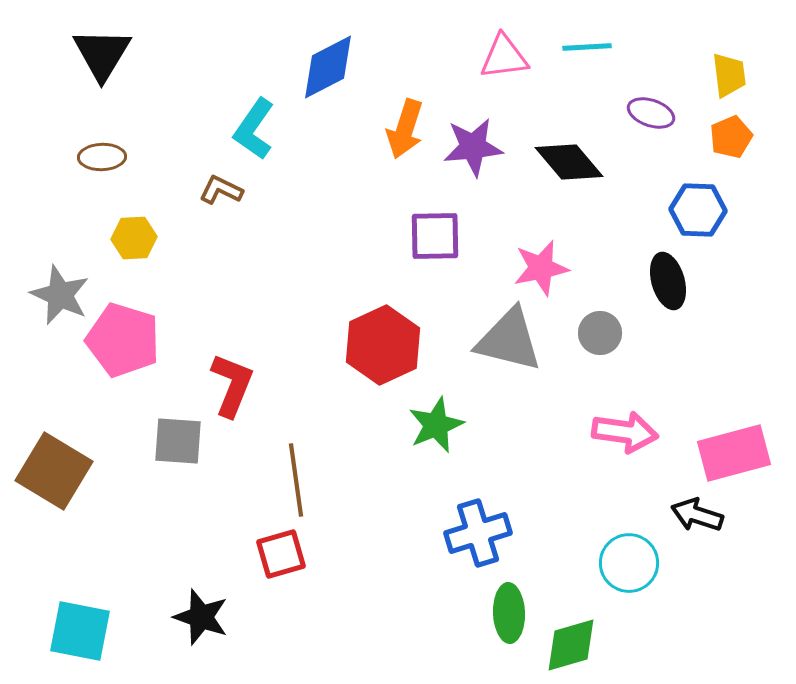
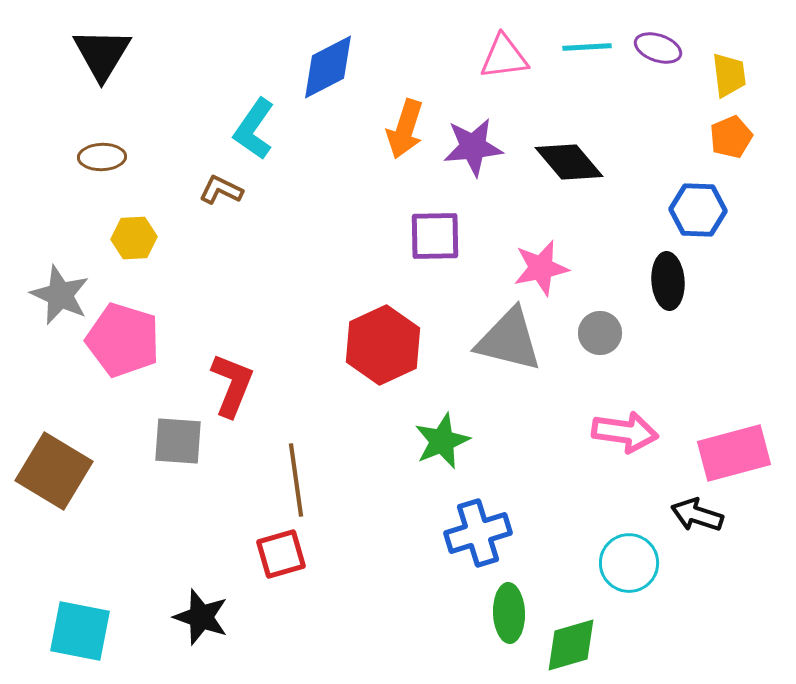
purple ellipse: moved 7 px right, 65 px up
black ellipse: rotated 12 degrees clockwise
green star: moved 6 px right, 16 px down
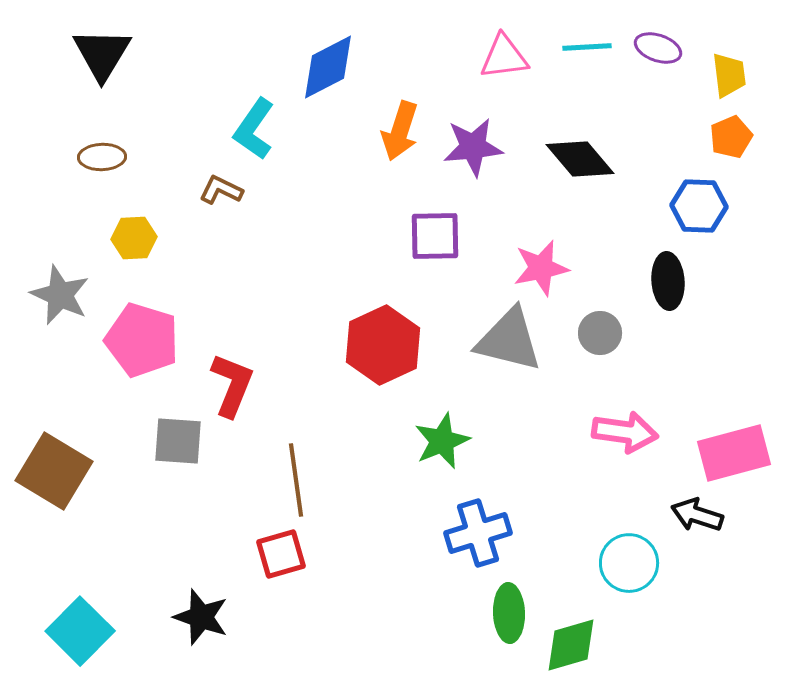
orange arrow: moved 5 px left, 2 px down
black diamond: moved 11 px right, 3 px up
blue hexagon: moved 1 px right, 4 px up
pink pentagon: moved 19 px right
cyan square: rotated 34 degrees clockwise
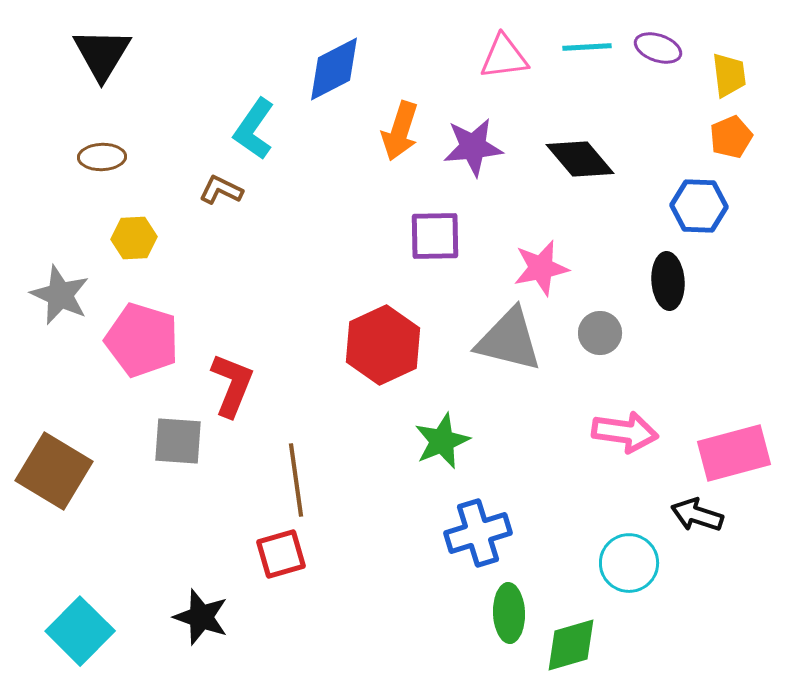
blue diamond: moved 6 px right, 2 px down
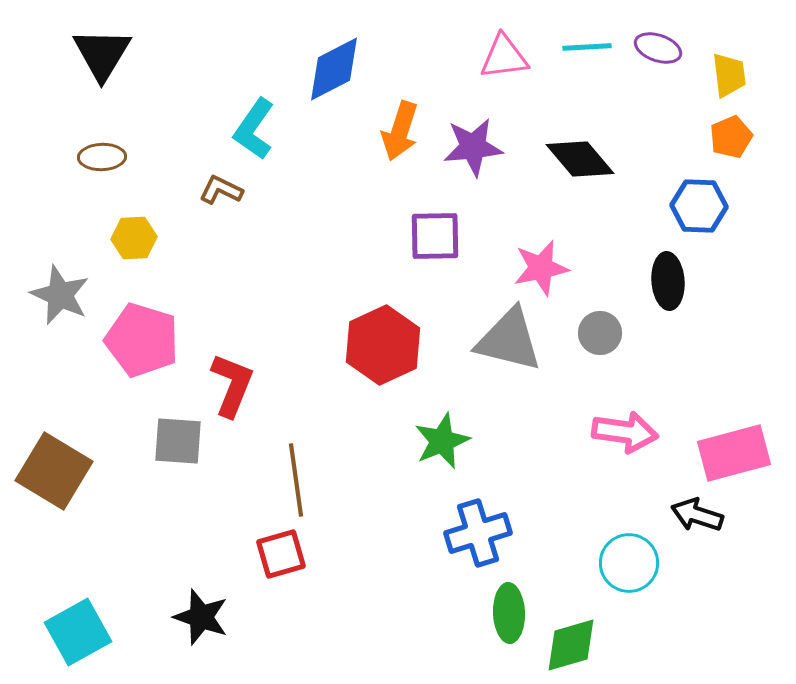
cyan square: moved 2 px left, 1 px down; rotated 16 degrees clockwise
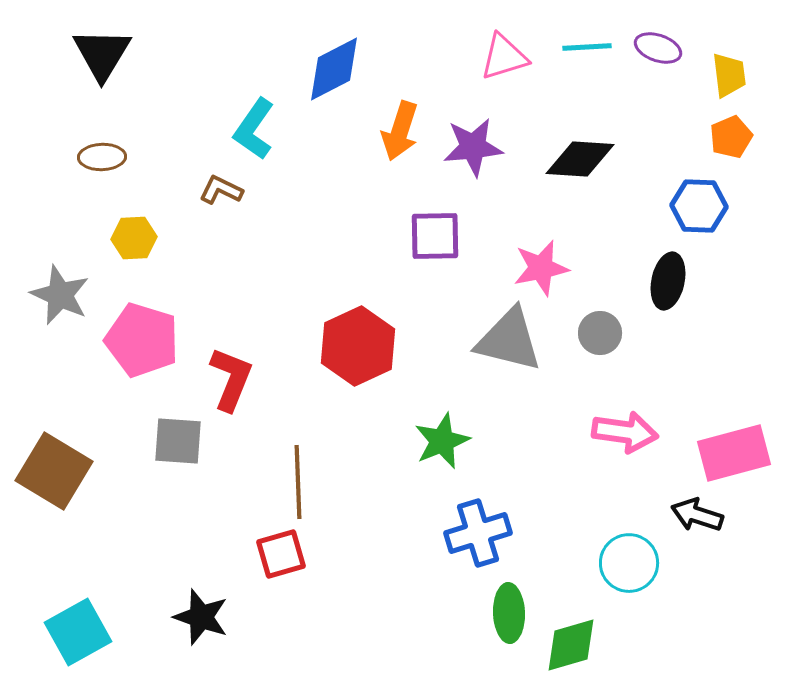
pink triangle: rotated 10 degrees counterclockwise
black diamond: rotated 46 degrees counterclockwise
black ellipse: rotated 16 degrees clockwise
red hexagon: moved 25 px left, 1 px down
red L-shape: moved 1 px left, 6 px up
brown line: moved 2 px right, 2 px down; rotated 6 degrees clockwise
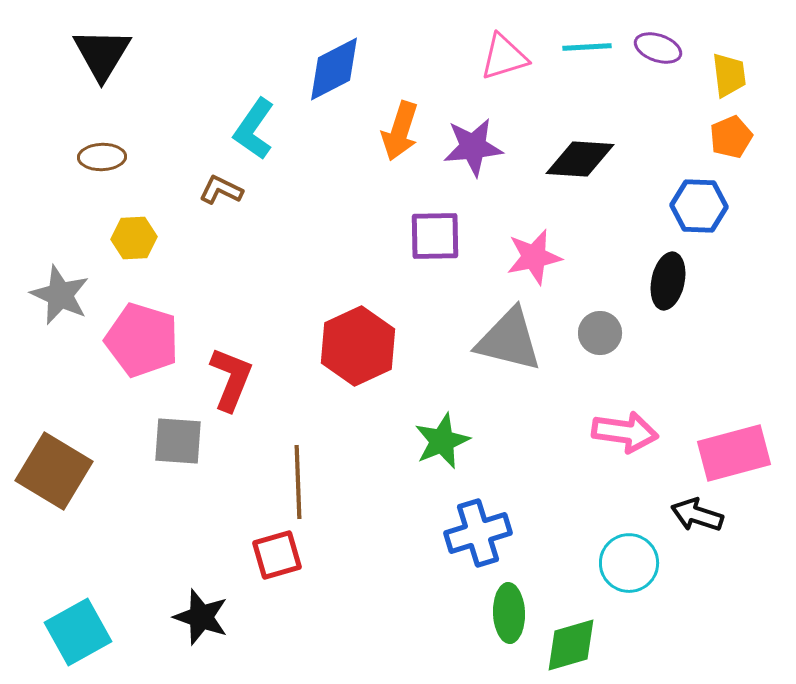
pink star: moved 7 px left, 11 px up
red square: moved 4 px left, 1 px down
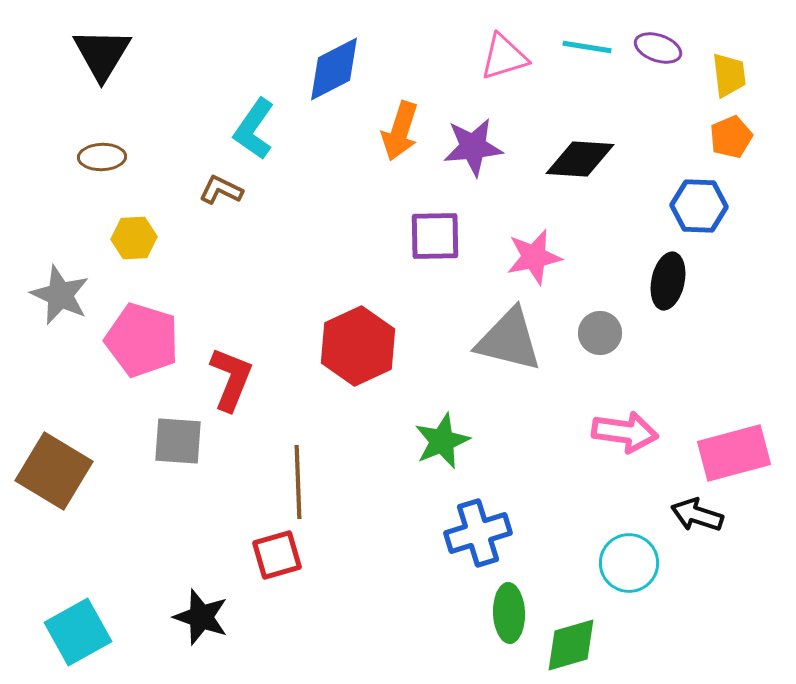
cyan line: rotated 12 degrees clockwise
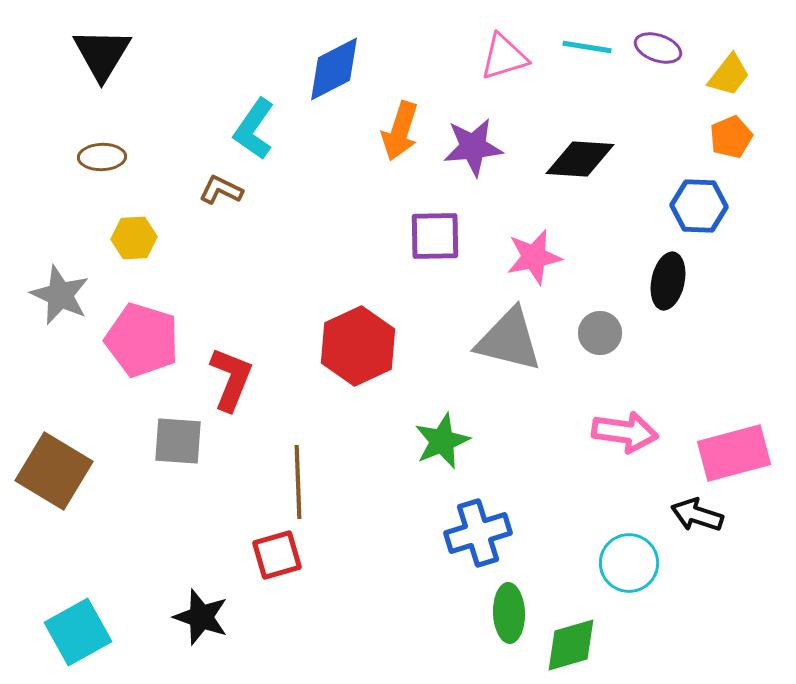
yellow trapezoid: rotated 45 degrees clockwise
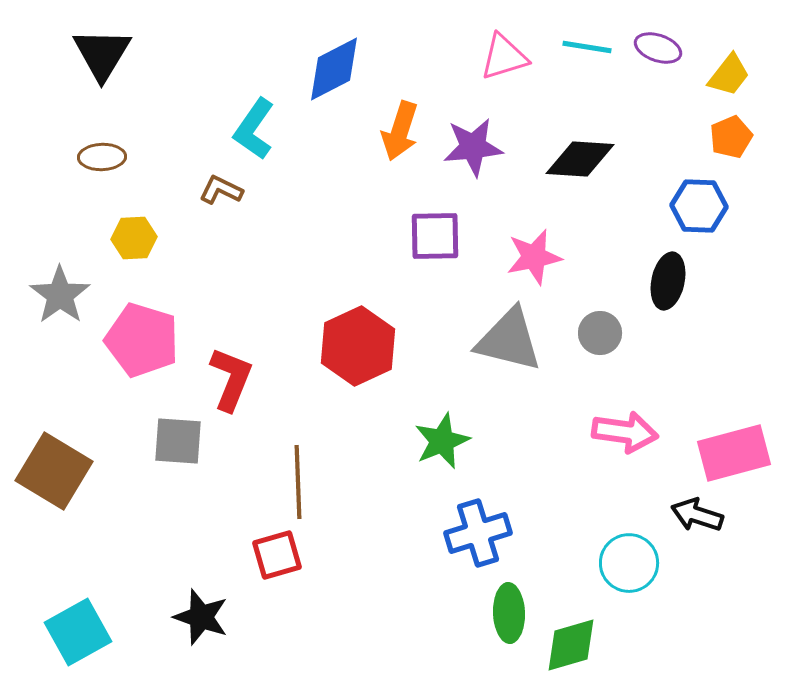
gray star: rotated 12 degrees clockwise
